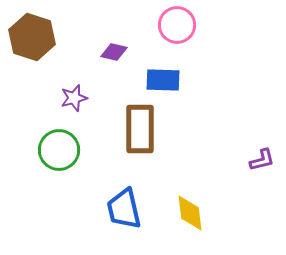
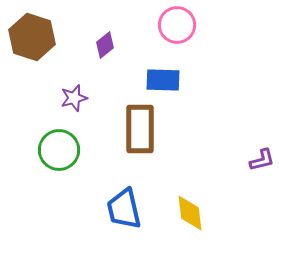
purple diamond: moved 9 px left, 7 px up; rotated 52 degrees counterclockwise
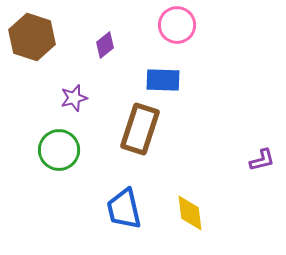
brown rectangle: rotated 18 degrees clockwise
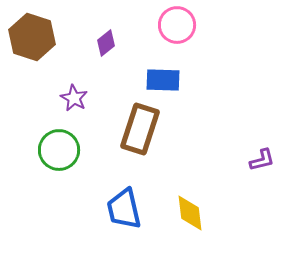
purple diamond: moved 1 px right, 2 px up
purple star: rotated 28 degrees counterclockwise
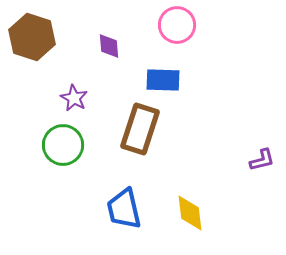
purple diamond: moved 3 px right, 3 px down; rotated 56 degrees counterclockwise
green circle: moved 4 px right, 5 px up
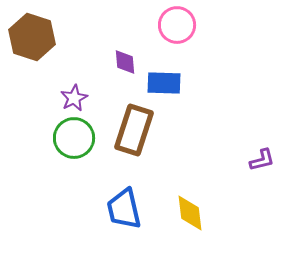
purple diamond: moved 16 px right, 16 px down
blue rectangle: moved 1 px right, 3 px down
purple star: rotated 16 degrees clockwise
brown rectangle: moved 6 px left, 1 px down
green circle: moved 11 px right, 7 px up
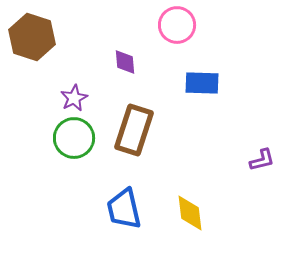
blue rectangle: moved 38 px right
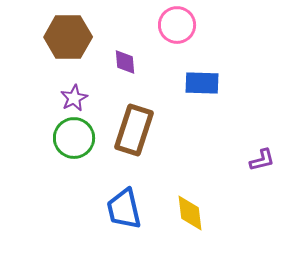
brown hexagon: moved 36 px right; rotated 18 degrees counterclockwise
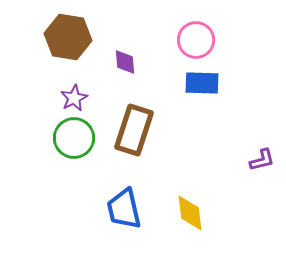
pink circle: moved 19 px right, 15 px down
brown hexagon: rotated 9 degrees clockwise
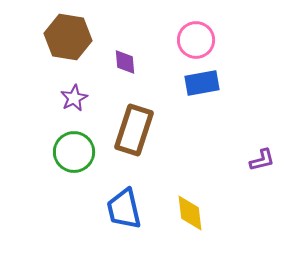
blue rectangle: rotated 12 degrees counterclockwise
green circle: moved 14 px down
